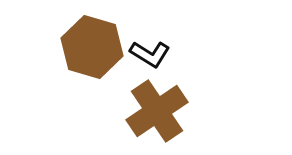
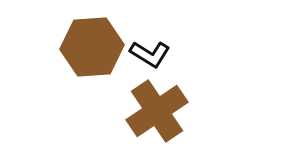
brown hexagon: rotated 20 degrees counterclockwise
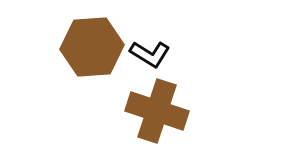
brown cross: rotated 38 degrees counterclockwise
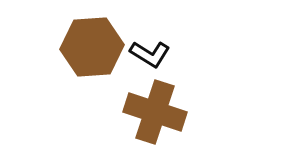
brown cross: moved 2 px left, 1 px down
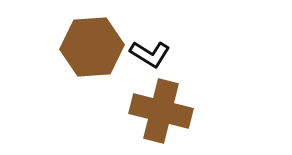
brown cross: moved 6 px right, 1 px up; rotated 4 degrees counterclockwise
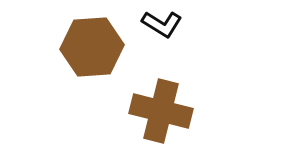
black L-shape: moved 12 px right, 30 px up
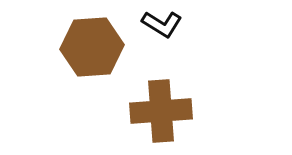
brown cross: rotated 18 degrees counterclockwise
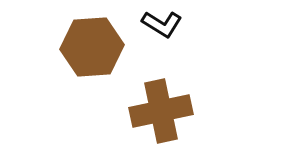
brown cross: rotated 8 degrees counterclockwise
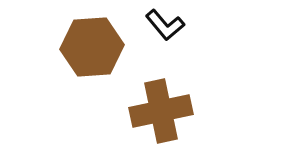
black L-shape: moved 3 px right, 1 px down; rotated 18 degrees clockwise
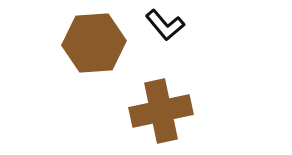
brown hexagon: moved 2 px right, 4 px up
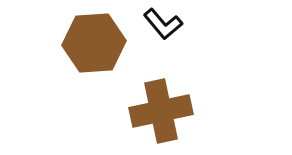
black L-shape: moved 2 px left, 1 px up
